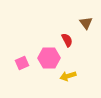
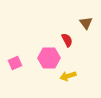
pink square: moved 7 px left
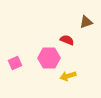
brown triangle: moved 1 px up; rotated 48 degrees clockwise
red semicircle: rotated 40 degrees counterclockwise
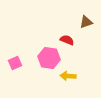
pink hexagon: rotated 10 degrees clockwise
yellow arrow: rotated 21 degrees clockwise
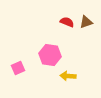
red semicircle: moved 18 px up
pink hexagon: moved 1 px right, 3 px up
pink square: moved 3 px right, 5 px down
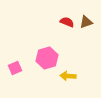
pink hexagon: moved 3 px left, 3 px down; rotated 25 degrees counterclockwise
pink square: moved 3 px left
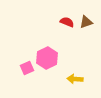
pink hexagon: rotated 10 degrees counterclockwise
pink square: moved 12 px right
yellow arrow: moved 7 px right, 3 px down
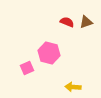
pink hexagon: moved 2 px right, 5 px up; rotated 20 degrees counterclockwise
yellow arrow: moved 2 px left, 8 px down
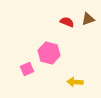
brown triangle: moved 2 px right, 3 px up
pink square: moved 1 px down
yellow arrow: moved 2 px right, 5 px up
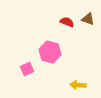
brown triangle: rotated 40 degrees clockwise
pink hexagon: moved 1 px right, 1 px up
yellow arrow: moved 3 px right, 3 px down
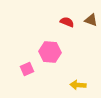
brown triangle: moved 3 px right, 1 px down
pink hexagon: rotated 10 degrees counterclockwise
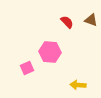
red semicircle: rotated 24 degrees clockwise
pink square: moved 1 px up
